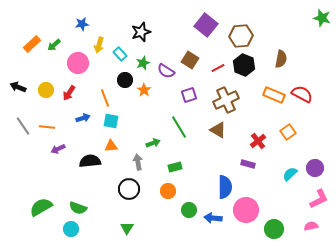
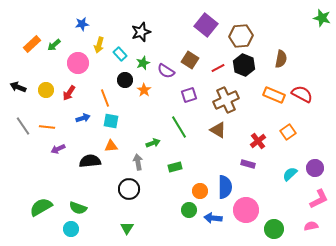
orange circle at (168, 191): moved 32 px right
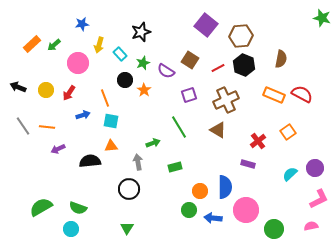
blue arrow at (83, 118): moved 3 px up
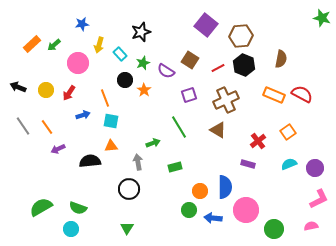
orange line at (47, 127): rotated 49 degrees clockwise
cyan semicircle at (290, 174): moved 1 px left, 10 px up; rotated 21 degrees clockwise
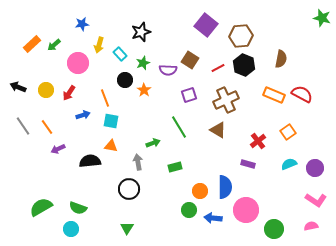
purple semicircle at (166, 71): moved 2 px right, 1 px up; rotated 30 degrees counterclockwise
orange triangle at (111, 146): rotated 16 degrees clockwise
pink L-shape at (319, 199): moved 3 px left, 1 px down; rotated 60 degrees clockwise
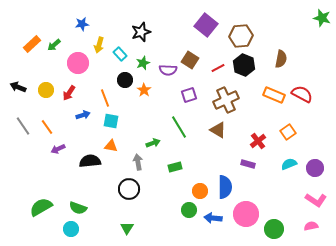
pink circle at (246, 210): moved 4 px down
